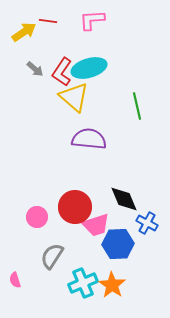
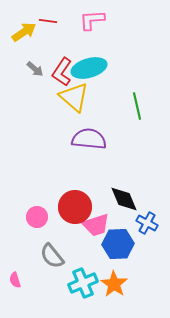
gray semicircle: rotated 72 degrees counterclockwise
orange star: moved 2 px right, 1 px up
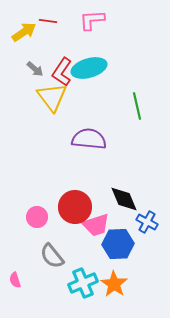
yellow triangle: moved 22 px left; rotated 12 degrees clockwise
blue cross: moved 1 px up
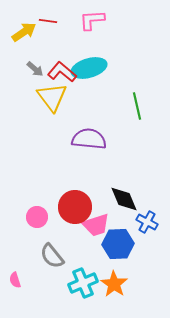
red L-shape: rotated 96 degrees clockwise
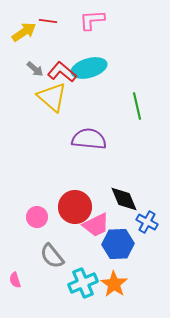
yellow triangle: rotated 12 degrees counterclockwise
pink trapezoid: rotated 8 degrees counterclockwise
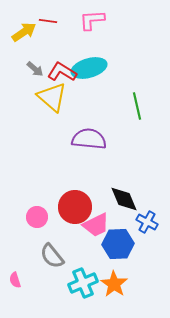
red L-shape: rotated 8 degrees counterclockwise
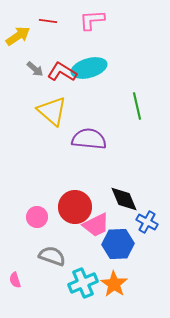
yellow arrow: moved 6 px left, 4 px down
yellow triangle: moved 14 px down
gray semicircle: rotated 148 degrees clockwise
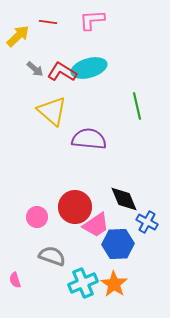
red line: moved 1 px down
yellow arrow: rotated 10 degrees counterclockwise
pink trapezoid: rotated 8 degrees counterclockwise
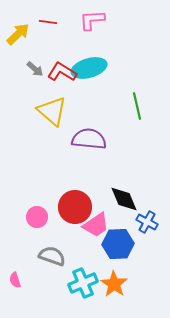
yellow arrow: moved 2 px up
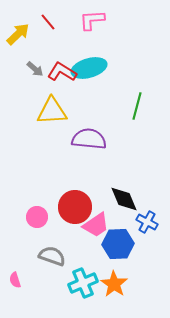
red line: rotated 42 degrees clockwise
green line: rotated 28 degrees clockwise
yellow triangle: rotated 44 degrees counterclockwise
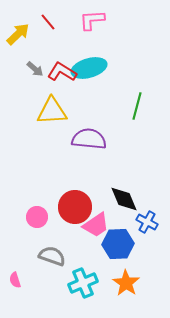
orange star: moved 12 px right, 1 px up
